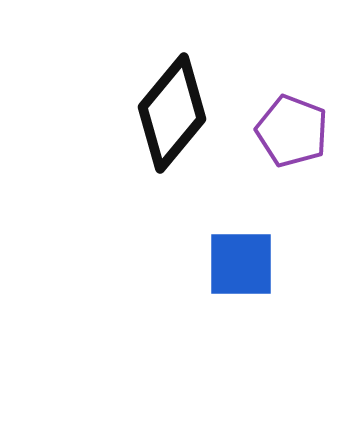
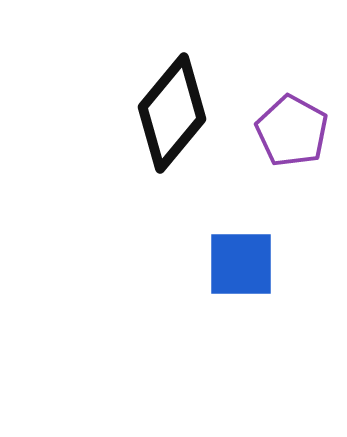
purple pentagon: rotated 8 degrees clockwise
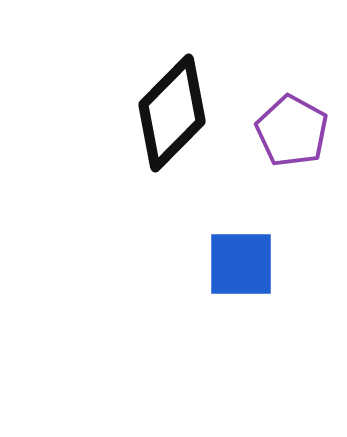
black diamond: rotated 5 degrees clockwise
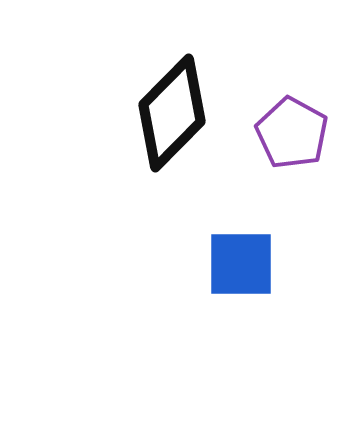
purple pentagon: moved 2 px down
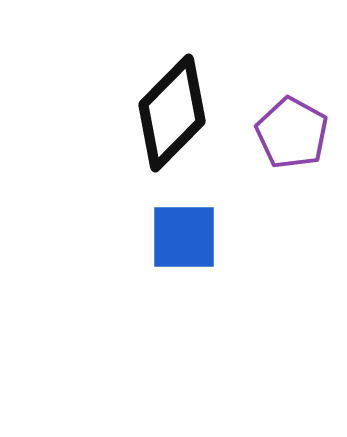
blue square: moved 57 px left, 27 px up
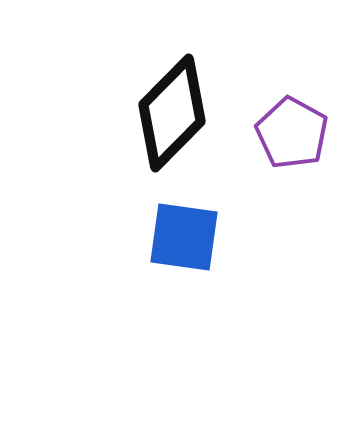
blue square: rotated 8 degrees clockwise
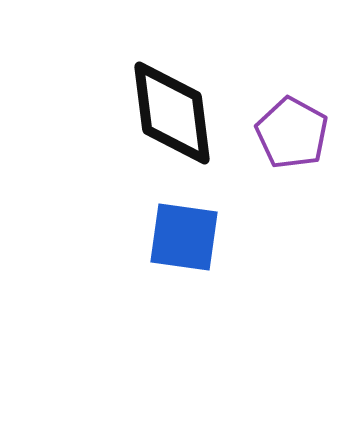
black diamond: rotated 52 degrees counterclockwise
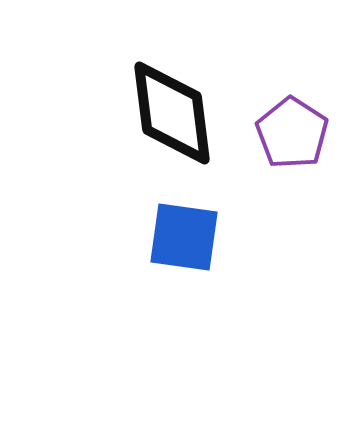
purple pentagon: rotated 4 degrees clockwise
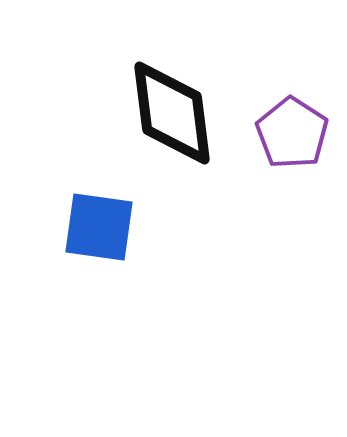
blue square: moved 85 px left, 10 px up
